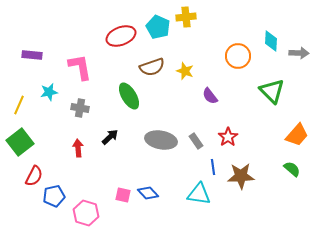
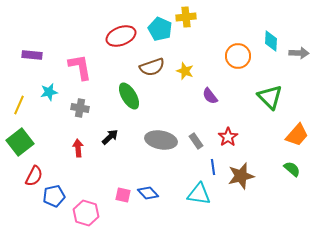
cyan pentagon: moved 2 px right, 2 px down
green triangle: moved 2 px left, 6 px down
brown star: rotated 12 degrees counterclockwise
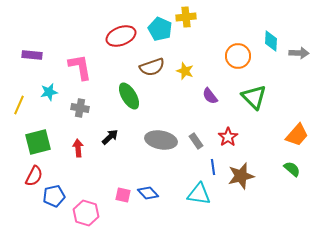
green triangle: moved 16 px left
green square: moved 18 px right; rotated 24 degrees clockwise
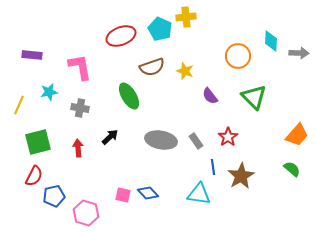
brown star: rotated 16 degrees counterclockwise
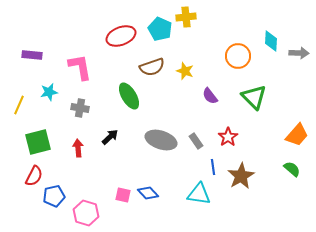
gray ellipse: rotated 8 degrees clockwise
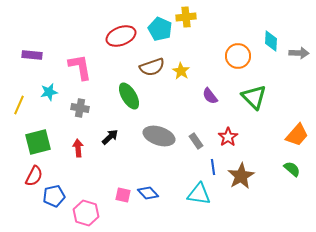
yellow star: moved 4 px left; rotated 12 degrees clockwise
gray ellipse: moved 2 px left, 4 px up
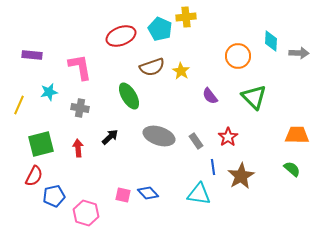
orange trapezoid: rotated 130 degrees counterclockwise
green square: moved 3 px right, 2 px down
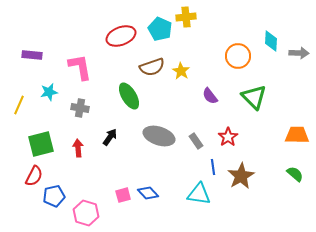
black arrow: rotated 12 degrees counterclockwise
green semicircle: moved 3 px right, 5 px down
pink square: rotated 28 degrees counterclockwise
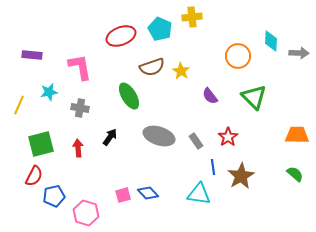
yellow cross: moved 6 px right
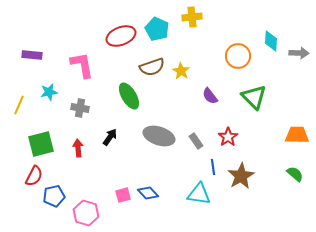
cyan pentagon: moved 3 px left
pink L-shape: moved 2 px right, 2 px up
